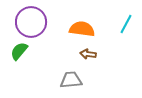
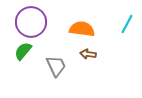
cyan line: moved 1 px right
green semicircle: moved 4 px right
gray trapezoid: moved 15 px left, 14 px up; rotated 70 degrees clockwise
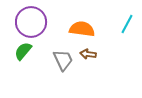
gray trapezoid: moved 7 px right, 6 px up
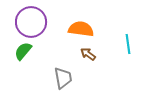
cyan line: moved 1 px right, 20 px down; rotated 36 degrees counterclockwise
orange semicircle: moved 1 px left
brown arrow: rotated 28 degrees clockwise
gray trapezoid: moved 18 px down; rotated 15 degrees clockwise
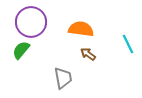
cyan line: rotated 18 degrees counterclockwise
green semicircle: moved 2 px left, 1 px up
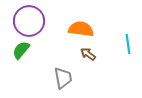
purple circle: moved 2 px left, 1 px up
cyan line: rotated 18 degrees clockwise
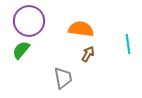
brown arrow: rotated 84 degrees clockwise
